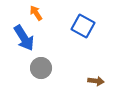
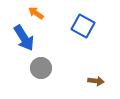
orange arrow: rotated 21 degrees counterclockwise
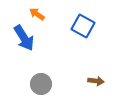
orange arrow: moved 1 px right, 1 px down
gray circle: moved 16 px down
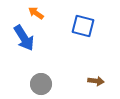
orange arrow: moved 1 px left, 1 px up
blue square: rotated 15 degrees counterclockwise
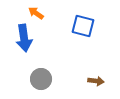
blue arrow: rotated 24 degrees clockwise
gray circle: moved 5 px up
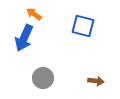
orange arrow: moved 2 px left, 1 px down
blue arrow: rotated 32 degrees clockwise
gray circle: moved 2 px right, 1 px up
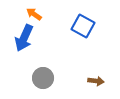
blue square: rotated 15 degrees clockwise
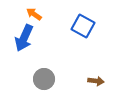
gray circle: moved 1 px right, 1 px down
